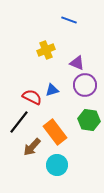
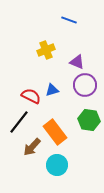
purple triangle: moved 1 px up
red semicircle: moved 1 px left, 1 px up
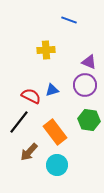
yellow cross: rotated 18 degrees clockwise
purple triangle: moved 12 px right
brown arrow: moved 3 px left, 5 px down
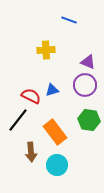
purple triangle: moved 1 px left
black line: moved 1 px left, 2 px up
brown arrow: moved 2 px right; rotated 48 degrees counterclockwise
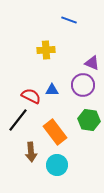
purple triangle: moved 4 px right, 1 px down
purple circle: moved 2 px left
blue triangle: rotated 16 degrees clockwise
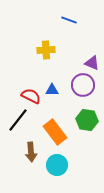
green hexagon: moved 2 px left
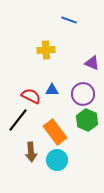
purple circle: moved 9 px down
green hexagon: rotated 15 degrees clockwise
cyan circle: moved 5 px up
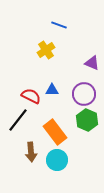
blue line: moved 10 px left, 5 px down
yellow cross: rotated 30 degrees counterclockwise
purple circle: moved 1 px right
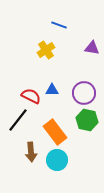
purple triangle: moved 15 px up; rotated 14 degrees counterclockwise
purple circle: moved 1 px up
green hexagon: rotated 10 degrees counterclockwise
